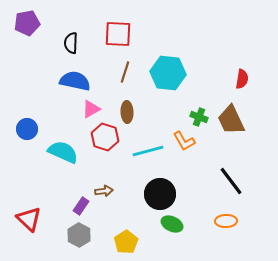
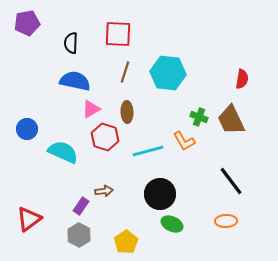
red triangle: rotated 40 degrees clockwise
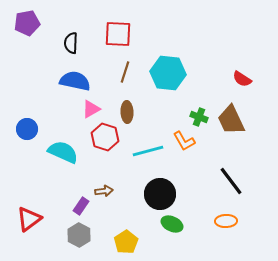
red semicircle: rotated 114 degrees clockwise
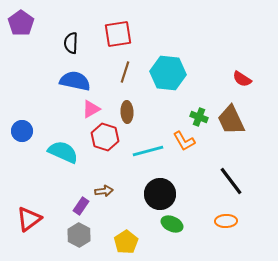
purple pentagon: moved 6 px left; rotated 25 degrees counterclockwise
red square: rotated 12 degrees counterclockwise
blue circle: moved 5 px left, 2 px down
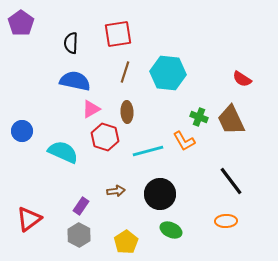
brown arrow: moved 12 px right
green ellipse: moved 1 px left, 6 px down
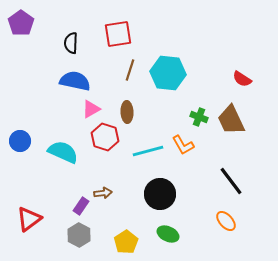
brown line: moved 5 px right, 2 px up
blue circle: moved 2 px left, 10 px down
orange L-shape: moved 1 px left, 4 px down
brown arrow: moved 13 px left, 2 px down
orange ellipse: rotated 50 degrees clockwise
green ellipse: moved 3 px left, 4 px down
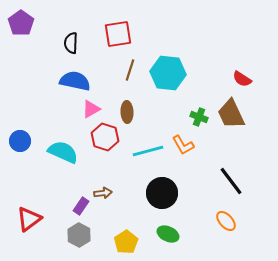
brown trapezoid: moved 6 px up
black circle: moved 2 px right, 1 px up
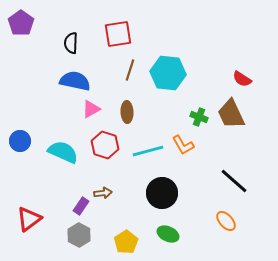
red hexagon: moved 8 px down
black line: moved 3 px right; rotated 12 degrees counterclockwise
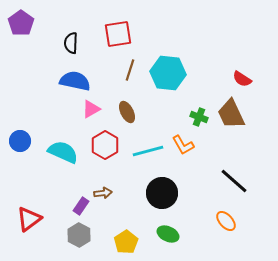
brown ellipse: rotated 25 degrees counterclockwise
red hexagon: rotated 12 degrees clockwise
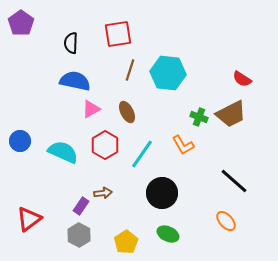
brown trapezoid: rotated 92 degrees counterclockwise
cyan line: moved 6 px left, 3 px down; rotated 40 degrees counterclockwise
